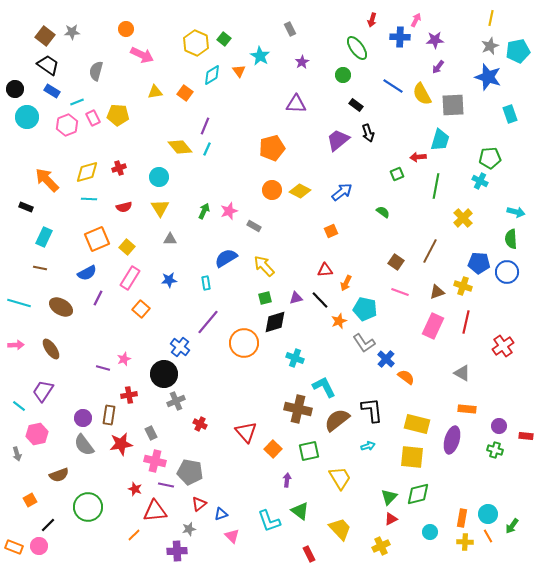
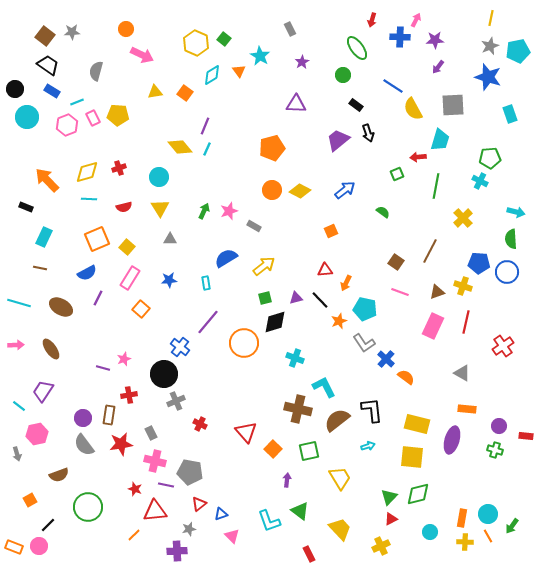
yellow semicircle at (422, 94): moved 9 px left, 15 px down
blue arrow at (342, 192): moved 3 px right, 2 px up
yellow arrow at (264, 266): rotated 95 degrees clockwise
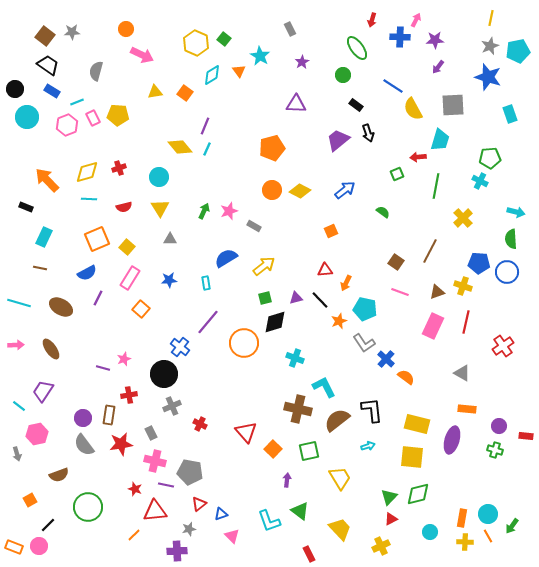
gray cross at (176, 401): moved 4 px left, 5 px down
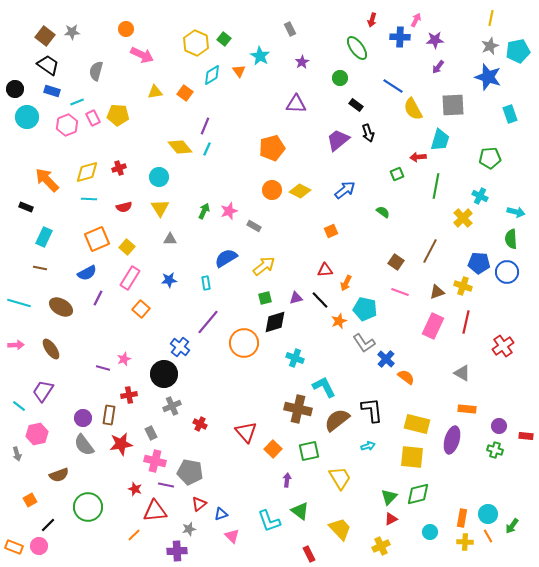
green circle at (343, 75): moved 3 px left, 3 px down
blue rectangle at (52, 91): rotated 14 degrees counterclockwise
cyan cross at (480, 181): moved 15 px down
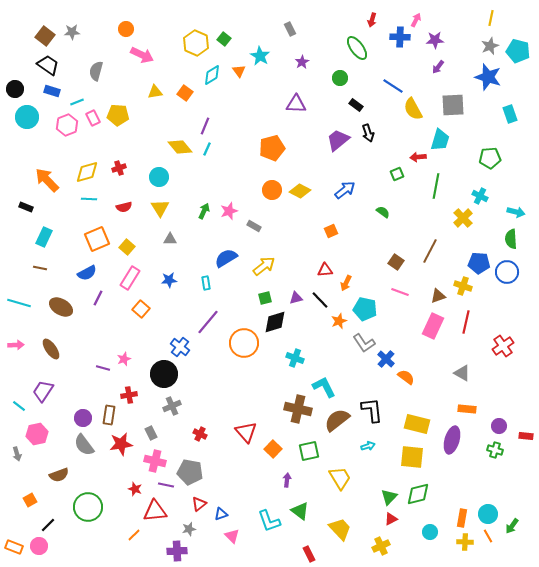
cyan pentagon at (518, 51): rotated 25 degrees clockwise
brown triangle at (437, 292): moved 1 px right, 4 px down
red cross at (200, 424): moved 10 px down
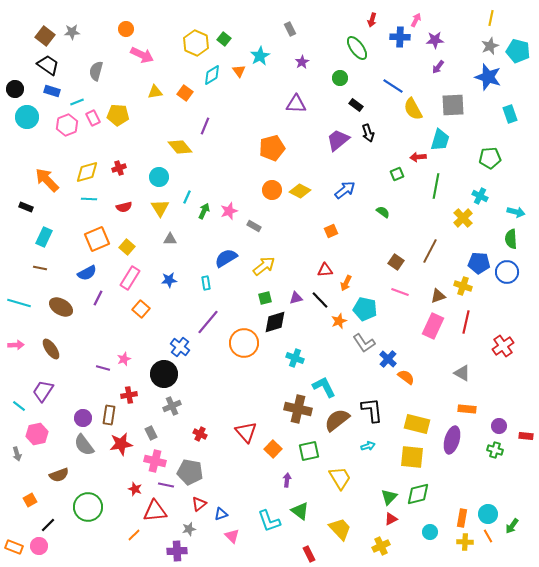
cyan star at (260, 56): rotated 12 degrees clockwise
cyan line at (207, 149): moved 20 px left, 48 px down
blue cross at (386, 359): moved 2 px right
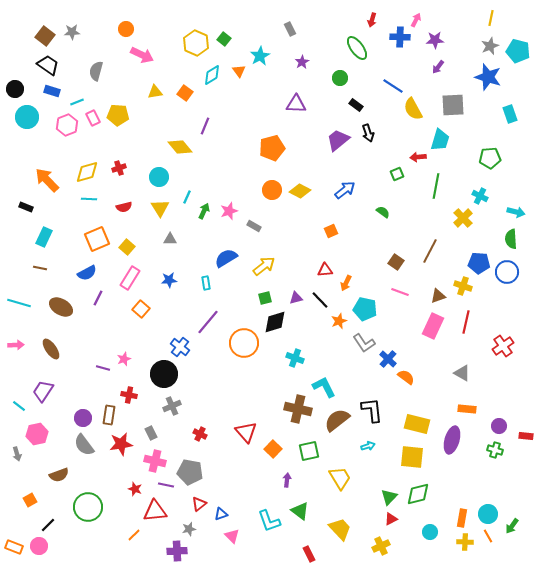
red cross at (129, 395): rotated 21 degrees clockwise
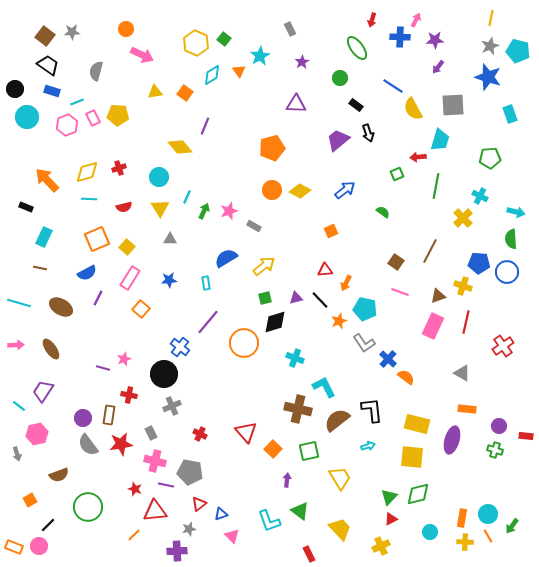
gray semicircle at (84, 445): moved 4 px right
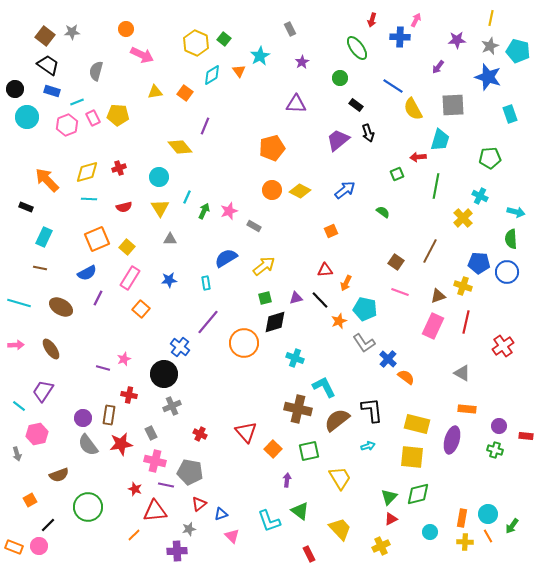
purple star at (435, 40): moved 22 px right
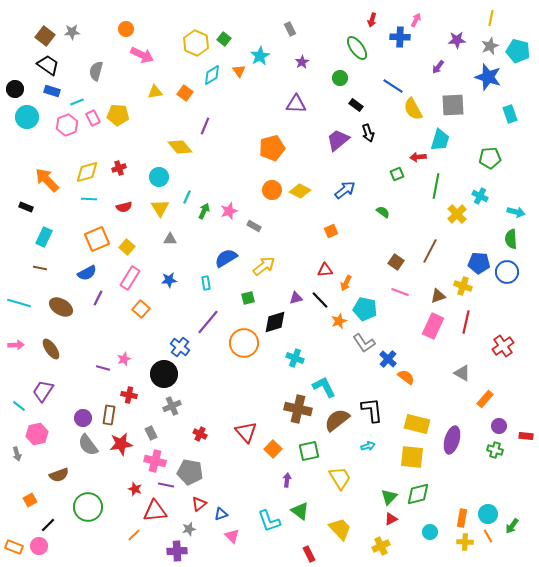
yellow cross at (463, 218): moved 6 px left, 4 px up
green square at (265, 298): moved 17 px left
orange rectangle at (467, 409): moved 18 px right, 10 px up; rotated 54 degrees counterclockwise
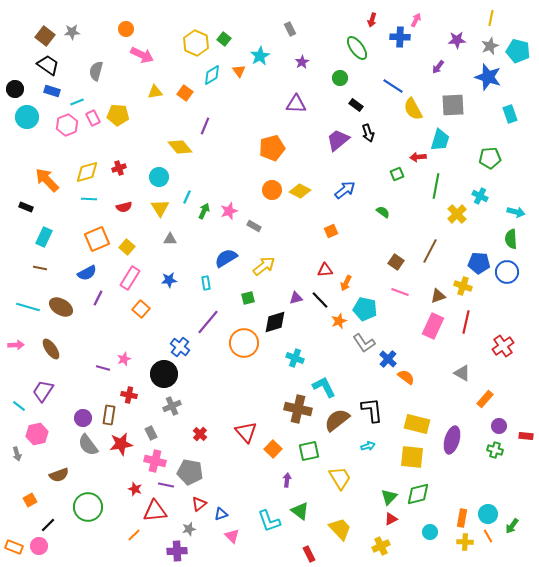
cyan line at (19, 303): moved 9 px right, 4 px down
red cross at (200, 434): rotated 16 degrees clockwise
